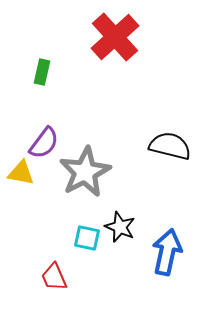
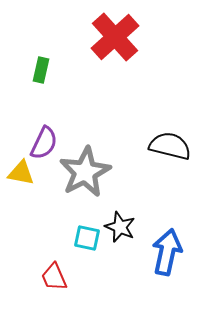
green rectangle: moved 1 px left, 2 px up
purple semicircle: rotated 12 degrees counterclockwise
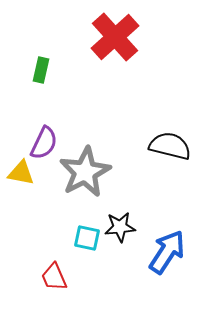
black star: rotated 28 degrees counterclockwise
blue arrow: rotated 21 degrees clockwise
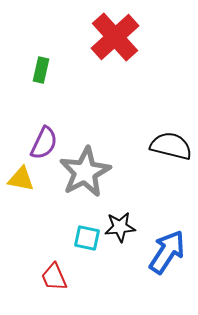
black semicircle: moved 1 px right
yellow triangle: moved 6 px down
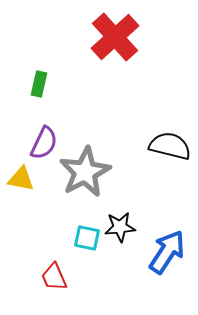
green rectangle: moved 2 px left, 14 px down
black semicircle: moved 1 px left
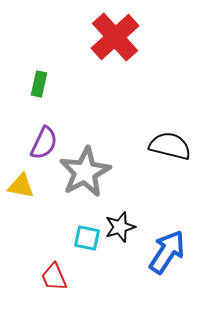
yellow triangle: moved 7 px down
black star: rotated 12 degrees counterclockwise
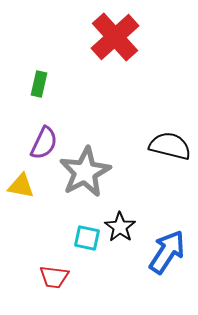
black star: rotated 20 degrees counterclockwise
red trapezoid: rotated 60 degrees counterclockwise
